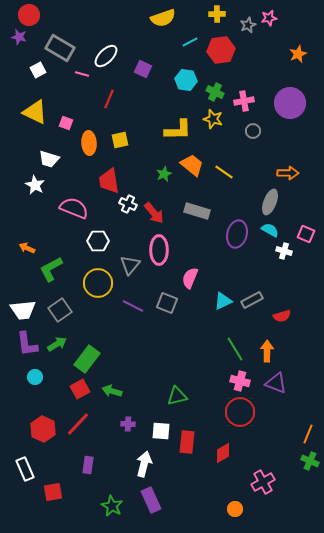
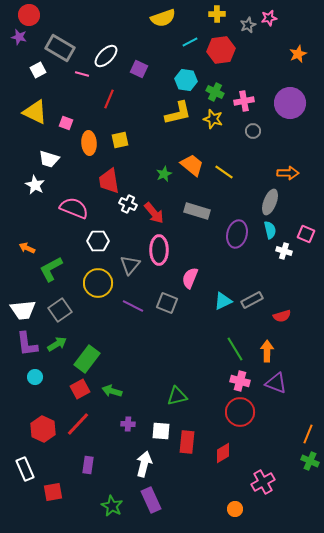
purple square at (143, 69): moved 4 px left
yellow L-shape at (178, 130): moved 17 px up; rotated 12 degrees counterclockwise
cyan semicircle at (270, 230): rotated 48 degrees clockwise
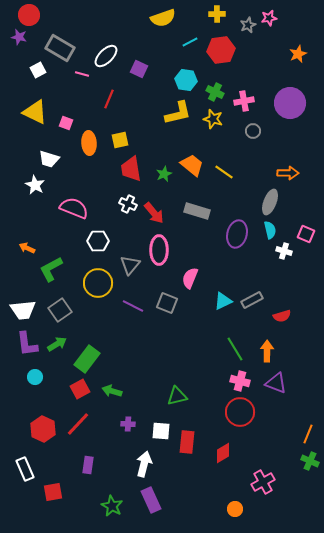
red trapezoid at (109, 181): moved 22 px right, 12 px up
